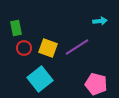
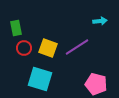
cyan square: rotated 35 degrees counterclockwise
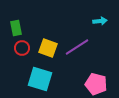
red circle: moved 2 px left
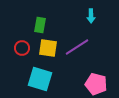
cyan arrow: moved 9 px left, 5 px up; rotated 96 degrees clockwise
green rectangle: moved 24 px right, 3 px up; rotated 21 degrees clockwise
yellow square: rotated 12 degrees counterclockwise
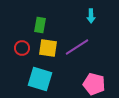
pink pentagon: moved 2 px left
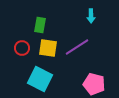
cyan square: rotated 10 degrees clockwise
